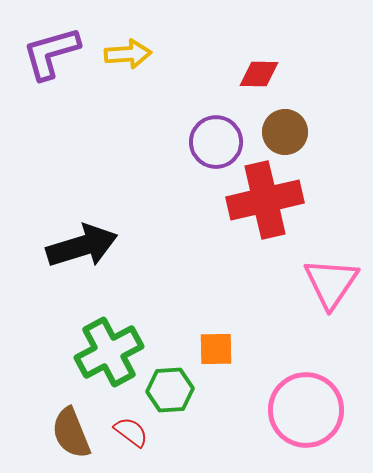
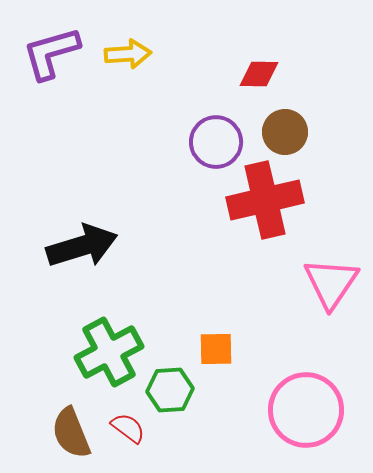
red semicircle: moved 3 px left, 4 px up
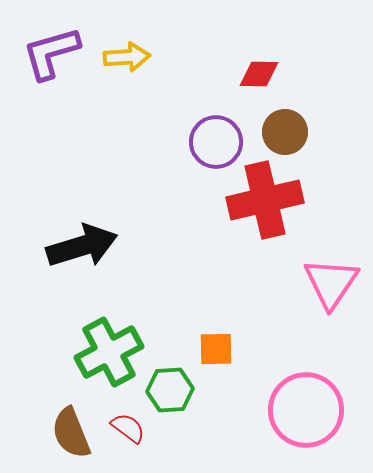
yellow arrow: moved 1 px left, 3 px down
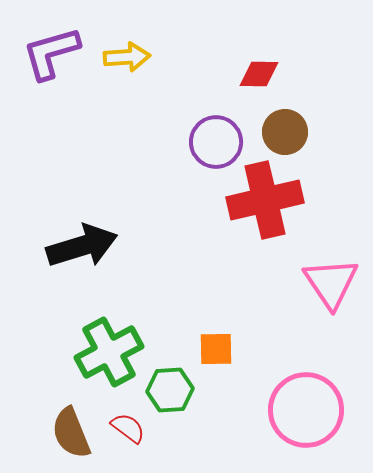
pink triangle: rotated 8 degrees counterclockwise
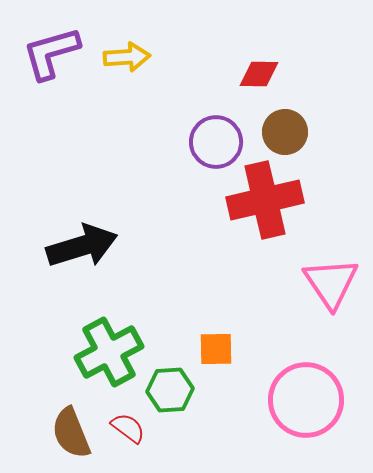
pink circle: moved 10 px up
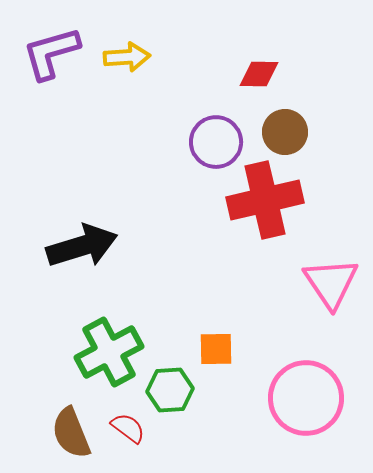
pink circle: moved 2 px up
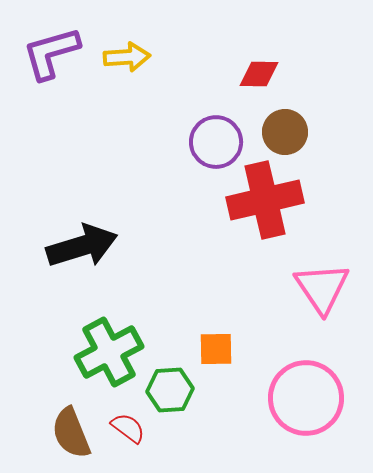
pink triangle: moved 9 px left, 5 px down
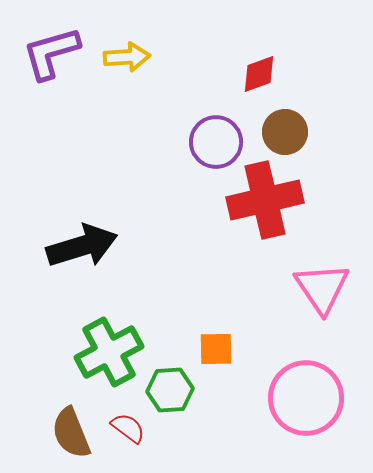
red diamond: rotated 21 degrees counterclockwise
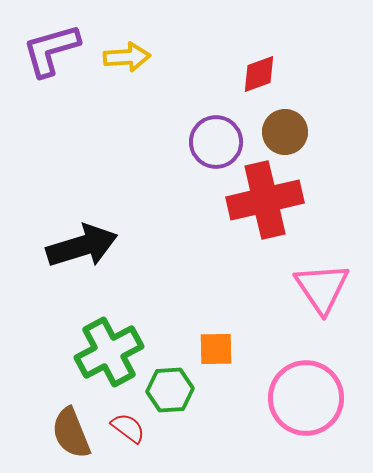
purple L-shape: moved 3 px up
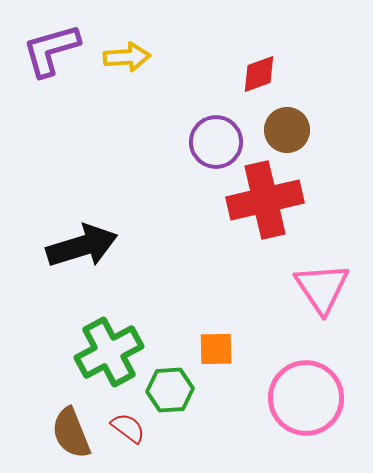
brown circle: moved 2 px right, 2 px up
